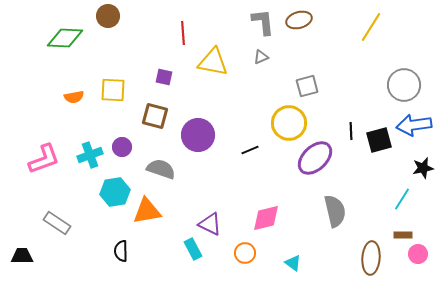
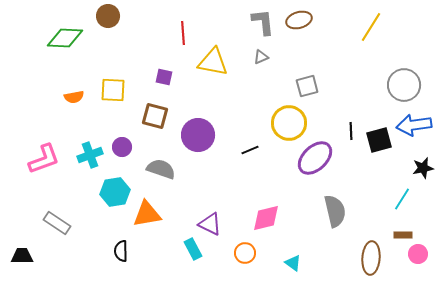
orange triangle at (147, 211): moved 3 px down
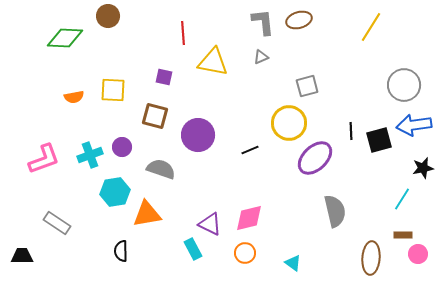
pink diamond at (266, 218): moved 17 px left
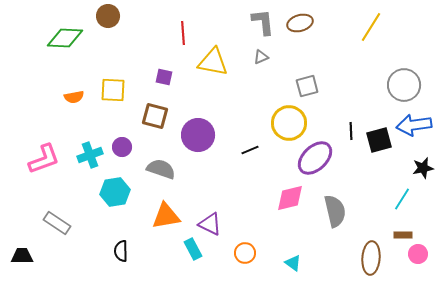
brown ellipse at (299, 20): moved 1 px right, 3 px down
orange triangle at (147, 214): moved 19 px right, 2 px down
pink diamond at (249, 218): moved 41 px right, 20 px up
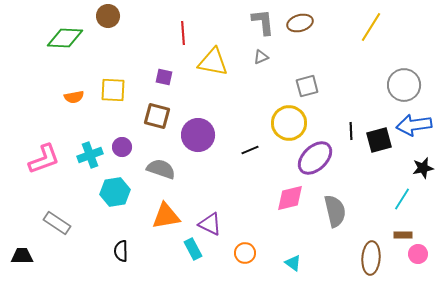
brown square at (155, 116): moved 2 px right
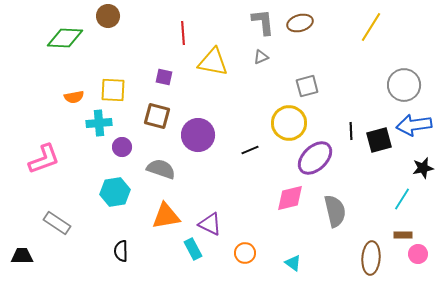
cyan cross at (90, 155): moved 9 px right, 32 px up; rotated 15 degrees clockwise
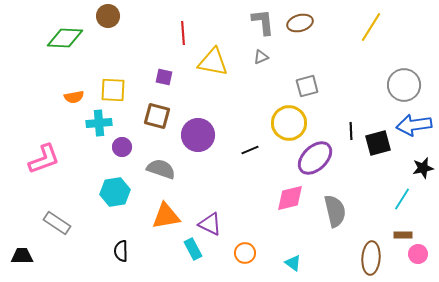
black square at (379, 140): moved 1 px left, 3 px down
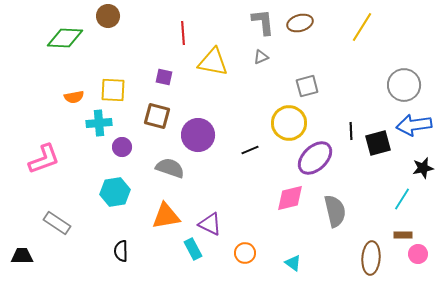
yellow line at (371, 27): moved 9 px left
gray semicircle at (161, 169): moved 9 px right, 1 px up
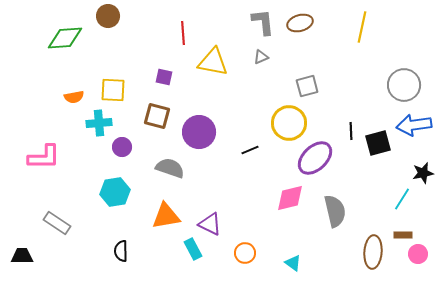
yellow line at (362, 27): rotated 20 degrees counterclockwise
green diamond at (65, 38): rotated 6 degrees counterclockwise
purple circle at (198, 135): moved 1 px right, 3 px up
pink L-shape at (44, 159): moved 2 px up; rotated 20 degrees clockwise
black star at (423, 168): moved 5 px down
brown ellipse at (371, 258): moved 2 px right, 6 px up
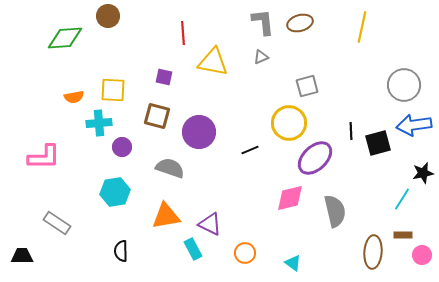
pink circle at (418, 254): moved 4 px right, 1 px down
